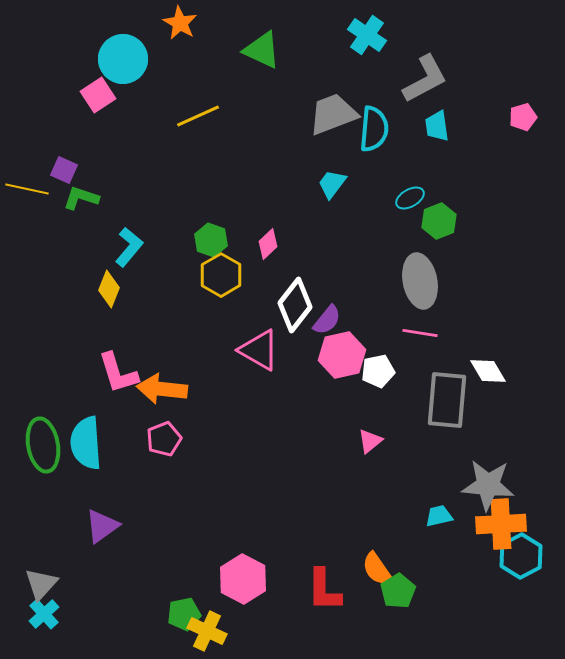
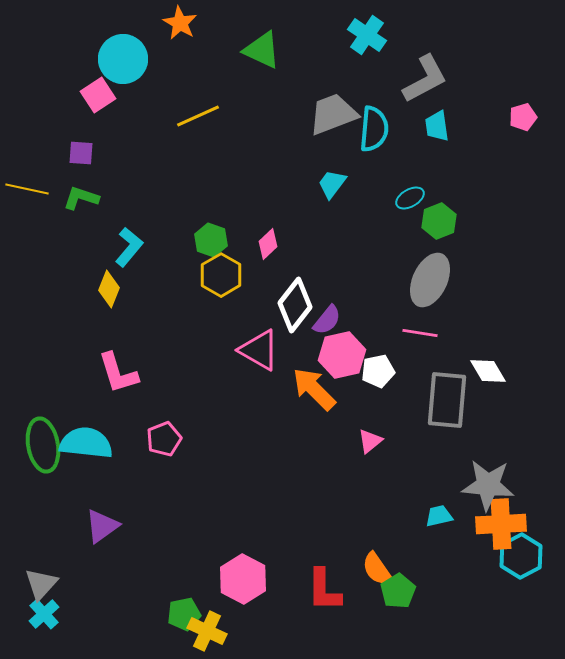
purple square at (64, 170): moved 17 px right, 17 px up; rotated 20 degrees counterclockwise
gray ellipse at (420, 281): moved 10 px right, 1 px up; rotated 36 degrees clockwise
orange arrow at (162, 389): moved 152 px right; rotated 39 degrees clockwise
cyan semicircle at (86, 443): rotated 100 degrees clockwise
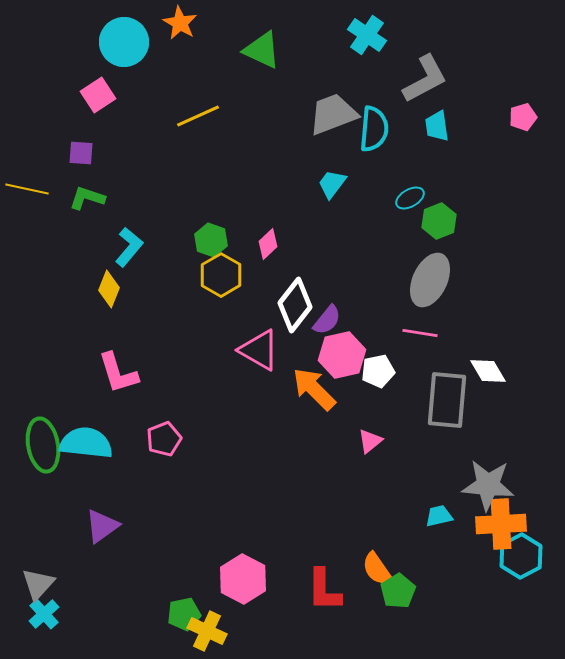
cyan circle at (123, 59): moved 1 px right, 17 px up
green L-shape at (81, 198): moved 6 px right
gray triangle at (41, 584): moved 3 px left
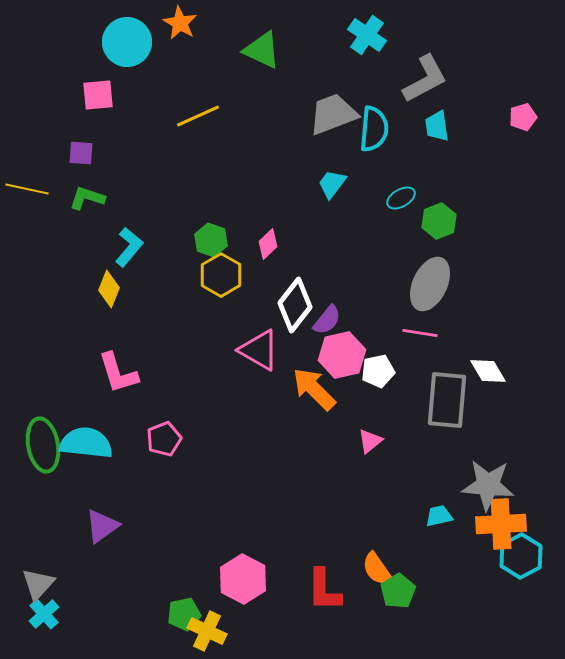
cyan circle at (124, 42): moved 3 px right
pink square at (98, 95): rotated 28 degrees clockwise
cyan ellipse at (410, 198): moved 9 px left
gray ellipse at (430, 280): moved 4 px down
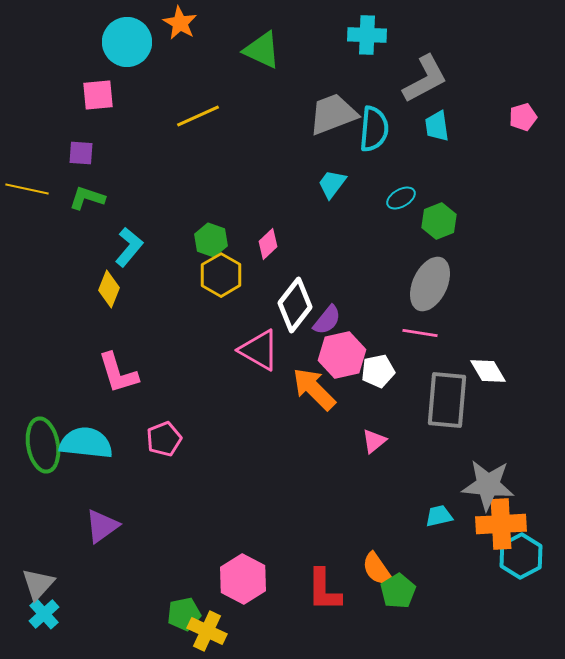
cyan cross at (367, 35): rotated 33 degrees counterclockwise
pink triangle at (370, 441): moved 4 px right
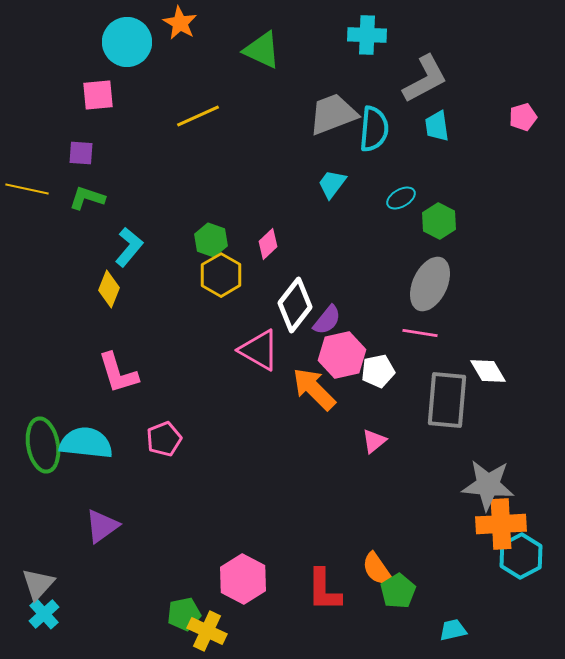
green hexagon at (439, 221): rotated 12 degrees counterclockwise
cyan trapezoid at (439, 516): moved 14 px right, 114 px down
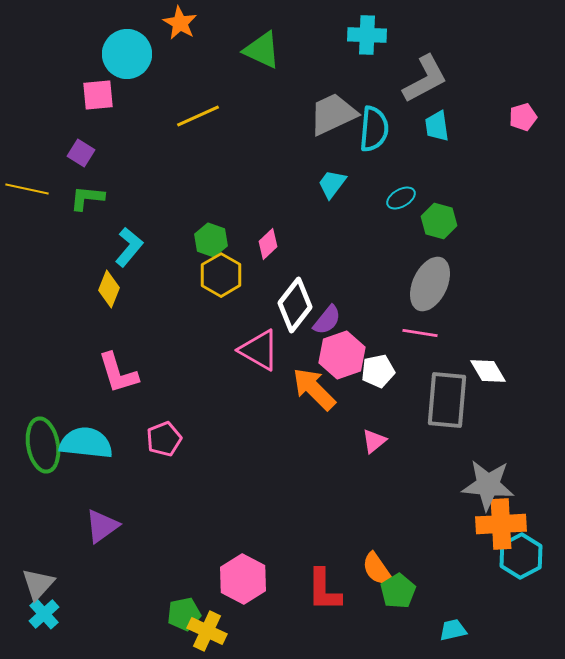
cyan circle at (127, 42): moved 12 px down
gray trapezoid at (333, 114): rotated 4 degrees counterclockwise
purple square at (81, 153): rotated 28 degrees clockwise
green L-shape at (87, 198): rotated 12 degrees counterclockwise
green hexagon at (439, 221): rotated 12 degrees counterclockwise
pink hexagon at (342, 355): rotated 6 degrees counterclockwise
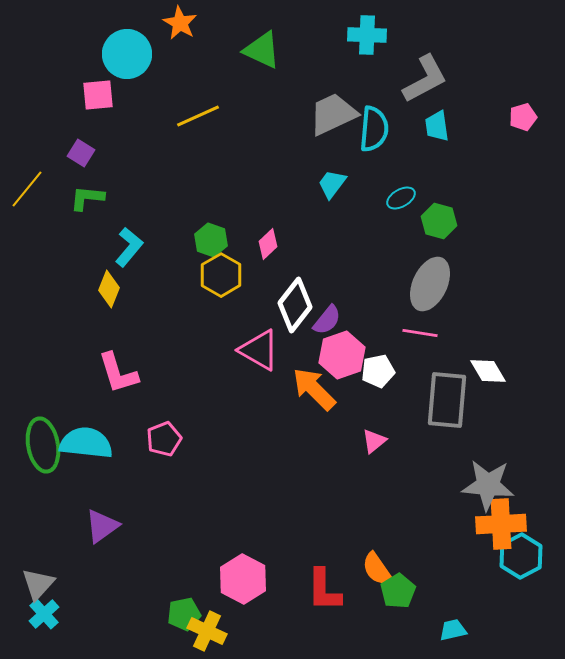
yellow line at (27, 189): rotated 63 degrees counterclockwise
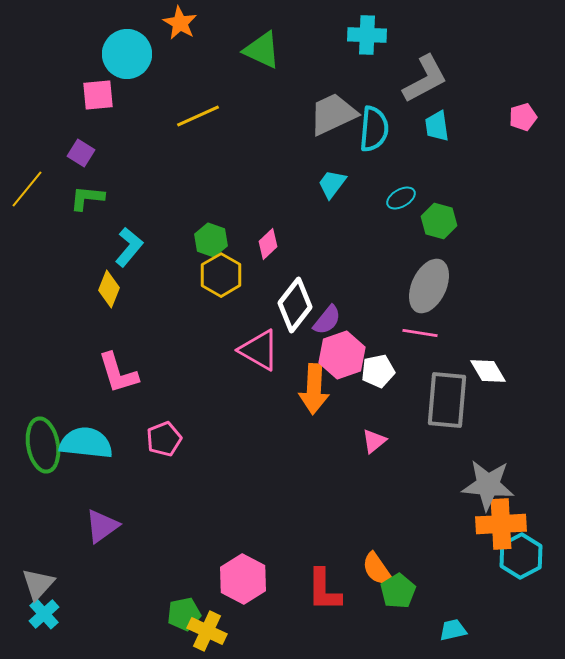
gray ellipse at (430, 284): moved 1 px left, 2 px down
orange arrow at (314, 389): rotated 132 degrees counterclockwise
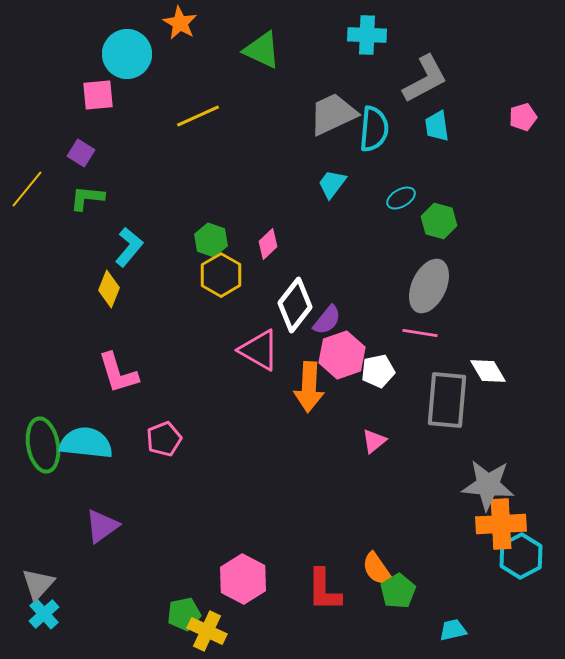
orange arrow at (314, 389): moved 5 px left, 2 px up
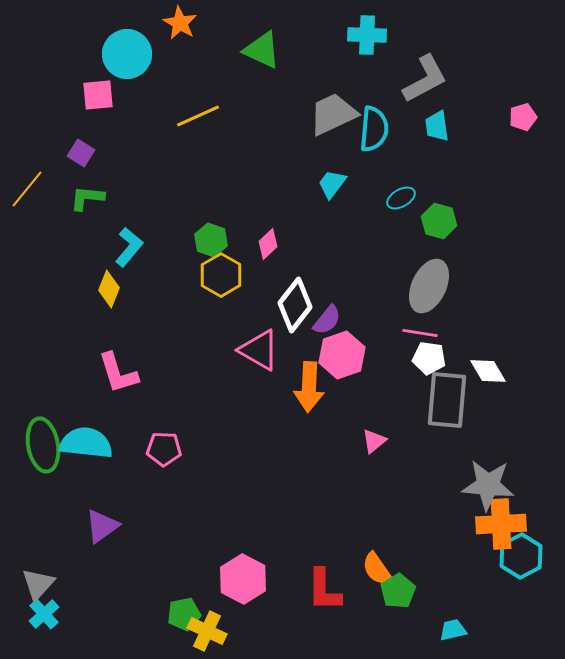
white pentagon at (378, 371): moved 51 px right, 13 px up; rotated 20 degrees clockwise
pink pentagon at (164, 439): moved 10 px down; rotated 24 degrees clockwise
